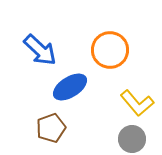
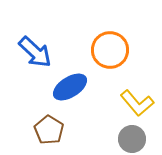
blue arrow: moved 5 px left, 2 px down
brown pentagon: moved 2 px left, 2 px down; rotated 20 degrees counterclockwise
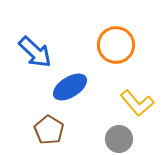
orange circle: moved 6 px right, 5 px up
gray circle: moved 13 px left
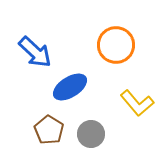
gray circle: moved 28 px left, 5 px up
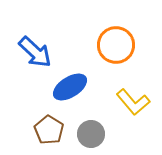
yellow L-shape: moved 4 px left, 1 px up
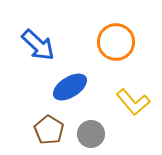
orange circle: moved 3 px up
blue arrow: moved 3 px right, 7 px up
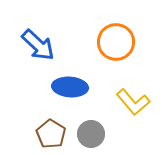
blue ellipse: rotated 36 degrees clockwise
brown pentagon: moved 2 px right, 4 px down
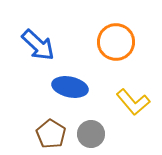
blue ellipse: rotated 8 degrees clockwise
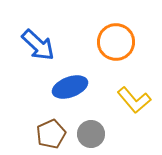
blue ellipse: rotated 32 degrees counterclockwise
yellow L-shape: moved 1 px right, 2 px up
brown pentagon: rotated 16 degrees clockwise
